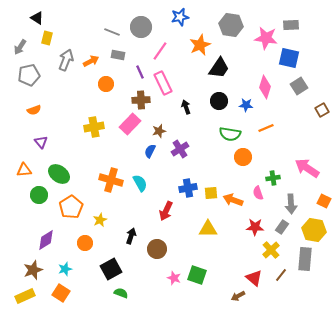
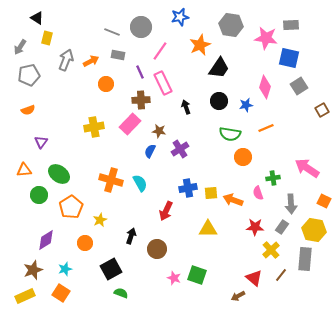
blue star at (246, 105): rotated 16 degrees counterclockwise
orange semicircle at (34, 110): moved 6 px left
brown star at (159, 131): rotated 24 degrees clockwise
purple triangle at (41, 142): rotated 16 degrees clockwise
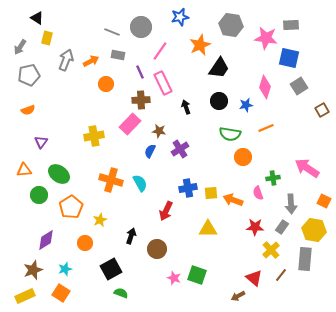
yellow cross at (94, 127): moved 9 px down
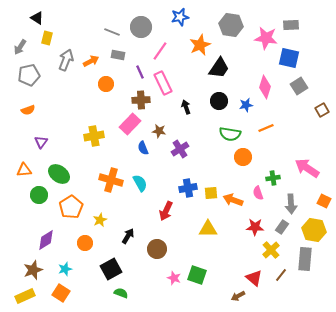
blue semicircle at (150, 151): moved 7 px left, 3 px up; rotated 48 degrees counterclockwise
black arrow at (131, 236): moved 3 px left; rotated 14 degrees clockwise
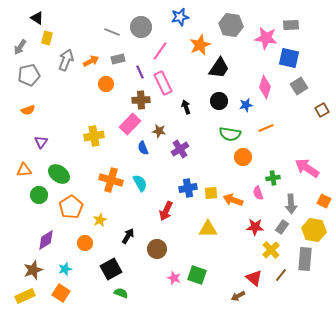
gray rectangle at (118, 55): moved 4 px down; rotated 24 degrees counterclockwise
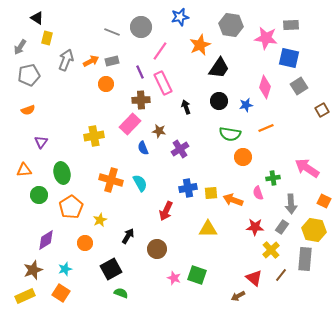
gray rectangle at (118, 59): moved 6 px left, 2 px down
green ellipse at (59, 174): moved 3 px right, 1 px up; rotated 40 degrees clockwise
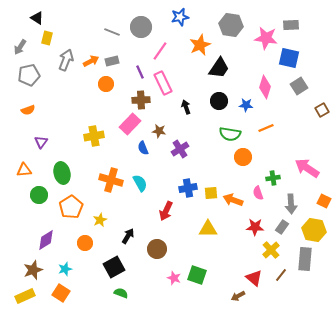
blue star at (246, 105): rotated 16 degrees clockwise
black square at (111, 269): moved 3 px right, 2 px up
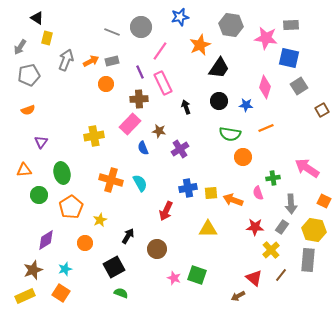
brown cross at (141, 100): moved 2 px left, 1 px up
gray rectangle at (305, 259): moved 3 px right, 1 px down
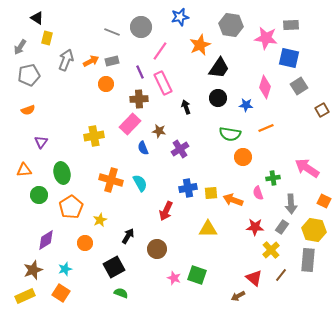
black circle at (219, 101): moved 1 px left, 3 px up
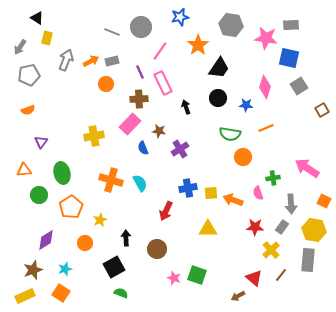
orange star at (200, 45): moved 2 px left; rotated 10 degrees counterclockwise
black arrow at (128, 236): moved 2 px left, 2 px down; rotated 35 degrees counterclockwise
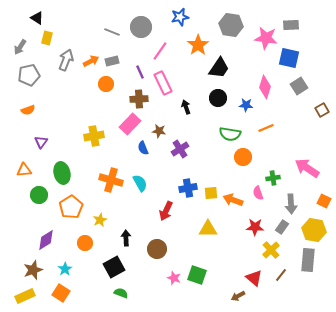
cyan star at (65, 269): rotated 16 degrees counterclockwise
